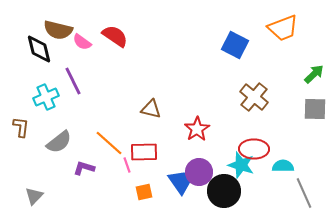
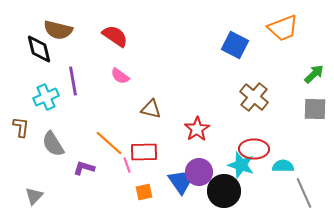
pink semicircle: moved 38 px right, 34 px down
purple line: rotated 16 degrees clockwise
gray semicircle: moved 6 px left, 2 px down; rotated 96 degrees clockwise
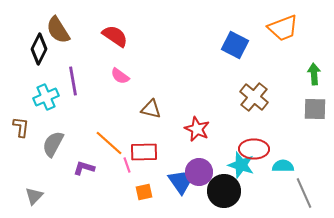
brown semicircle: rotated 44 degrees clockwise
black diamond: rotated 40 degrees clockwise
green arrow: rotated 50 degrees counterclockwise
red star: rotated 15 degrees counterclockwise
gray semicircle: rotated 60 degrees clockwise
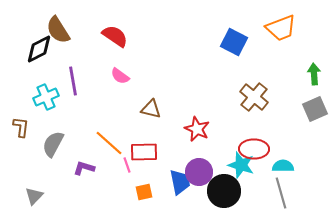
orange trapezoid: moved 2 px left
blue square: moved 1 px left, 3 px up
black diamond: rotated 36 degrees clockwise
gray square: rotated 25 degrees counterclockwise
blue trapezoid: rotated 24 degrees clockwise
gray line: moved 23 px left; rotated 8 degrees clockwise
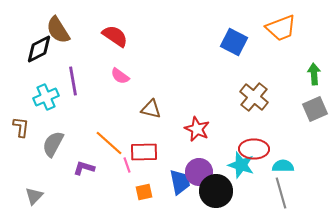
black circle: moved 8 px left
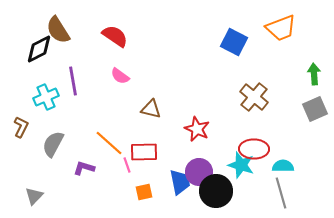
brown L-shape: rotated 20 degrees clockwise
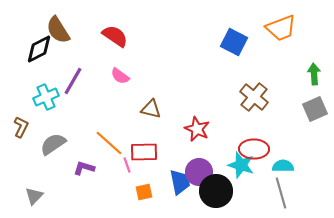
purple line: rotated 40 degrees clockwise
gray semicircle: rotated 28 degrees clockwise
